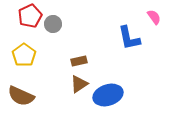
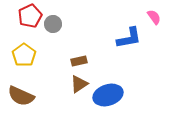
blue L-shape: rotated 88 degrees counterclockwise
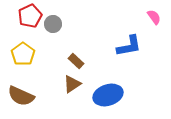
blue L-shape: moved 8 px down
yellow pentagon: moved 1 px left, 1 px up
brown rectangle: moved 3 px left; rotated 56 degrees clockwise
brown triangle: moved 7 px left
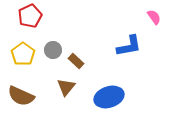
gray circle: moved 26 px down
brown triangle: moved 6 px left, 3 px down; rotated 18 degrees counterclockwise
blue ellipse: moved 1 px right, 2 px down
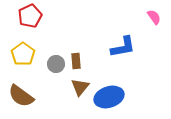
blue L-shape: moved 6 px left, 1 px down
gray circle: moved 3 px right, 14 px down
brown rectangle: rotated 42 degrees clockwise
brown triangle: moved 14 px right
brown semicircle: rotated 12 degrees clockwise
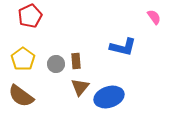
blue L-shape: rotated 24 degrees clockwise
yellow pentagon: moved 5 px down
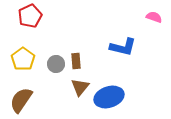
pink semicircle: rotated 35 degrees counterclockwise
brown semicircle: moved 4 px down; rotated 88 degrees clockwise
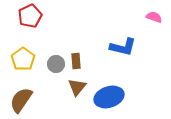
brown triangle: moved 3 px left
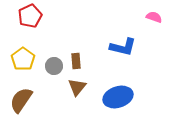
gray circle: moved 2 px left, 2 px down
blue ellipse: moved 9 px right
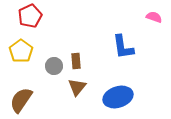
blue L-shape: rotated 68 degrees clockwise
yellow pentagon: moved 2 px left, 8 px up
